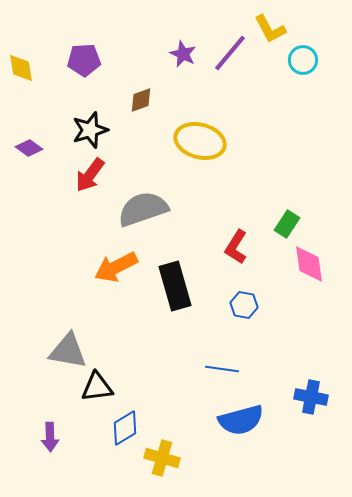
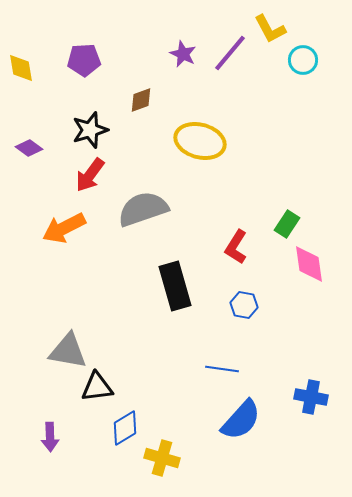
orange arrow: moved 52 px left, 39 px up
blue semicircle: rotated 33 degrees counterclockwise
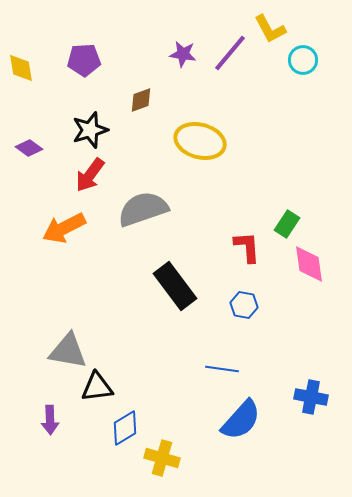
purple star: rotated 16 degrees counterclockwise
red L-shape: moved 11 px right; rotated 144 degrees clockwise
black rectangle: rotated 21 degrees counterclockwise
purple arrow: moved 17 px up
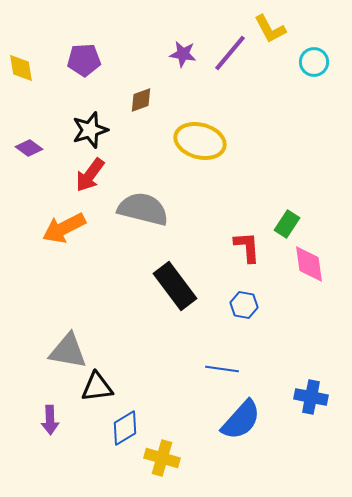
cyan circle: moved 11 px right, 2 px down
gray semicircle: rotated 33 degrees clockwise
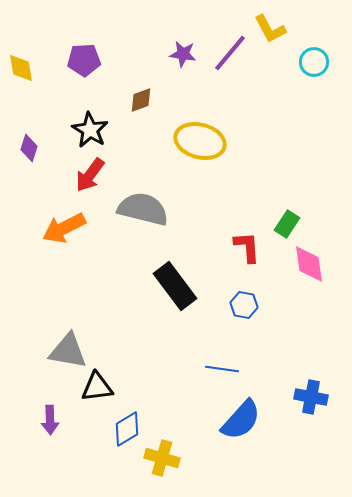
black star: rotated 24 degrees counterclockwise
purple diamond: rotated 72 degrees clockwise
blue diamond: moved 2 px right, 1 px down
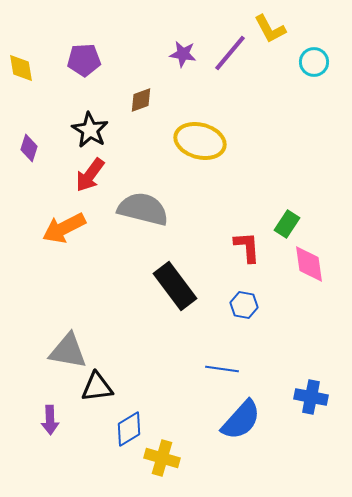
blue diamond: moved 2 px right
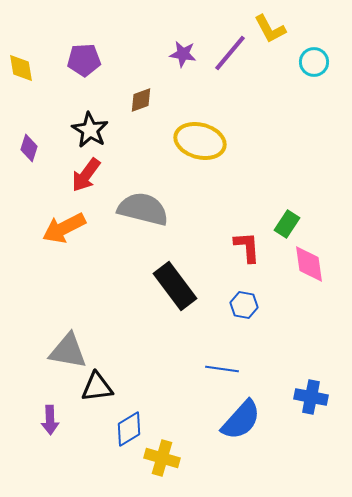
red arrow: moved 4 px left
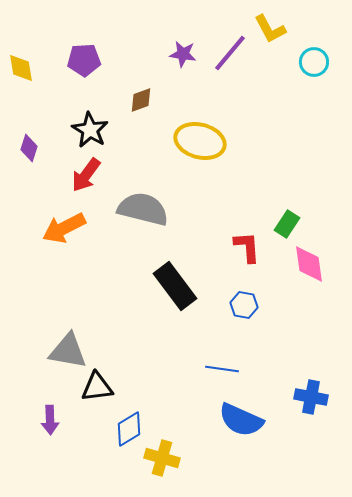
blue semicircle: rotated 72 degrees clockwise
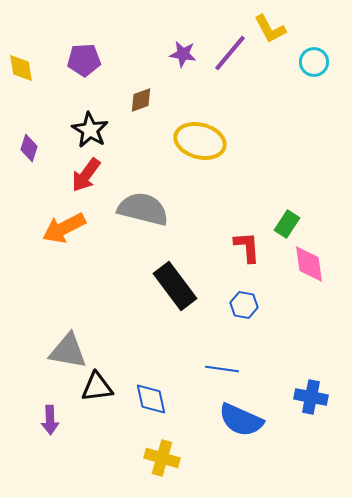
blue diamond: moved 22 px right, 30 px up; rotated 72 degrees counterclockwise
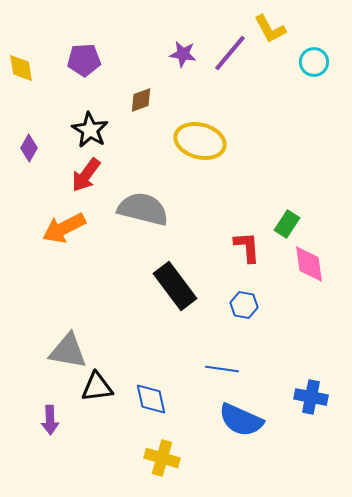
purple diamond: rotated 12 degrees clockwise
